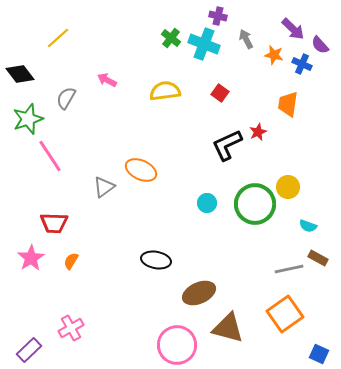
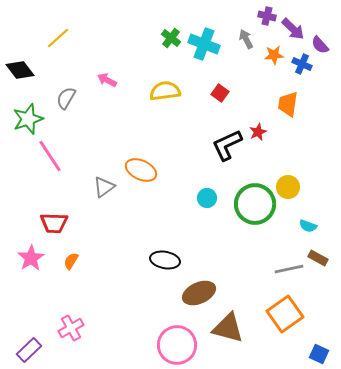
purple cross: moved 49 px right
orange star: rotated 18 degrees counterclockwise
black diamond: moved 4 px up
cyan circle: moved 5 px up
black ellipse: moved 9 px right
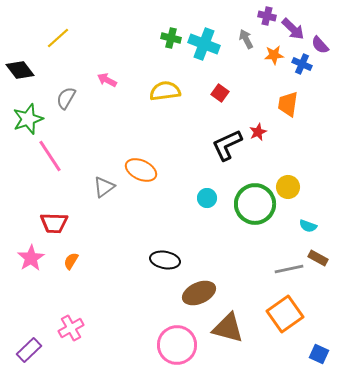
green cross: rotated 24 degrees counterclockwise
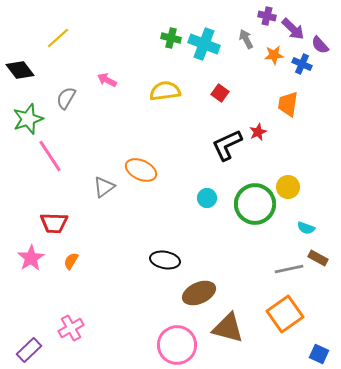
cyan semicircle: moved 2 px left, 2 px down
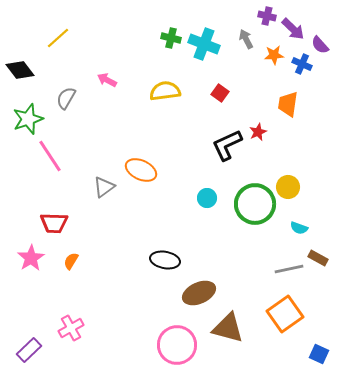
cyan semicircle: moved 7 px left
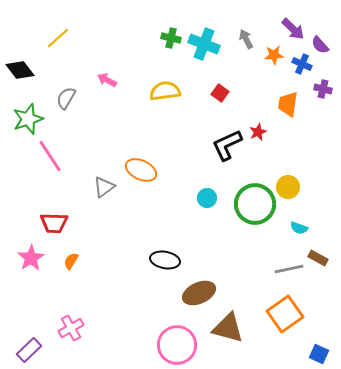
purple cross: moved 56 px right, 73 px down
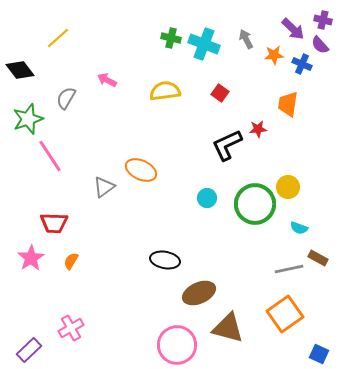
purple cross: moved 69 px up
red star: moved 3 px up; rotated 18 degrees clockwise
